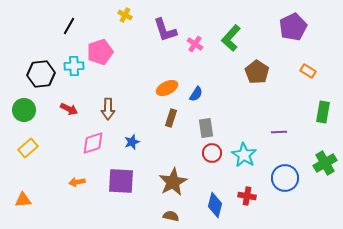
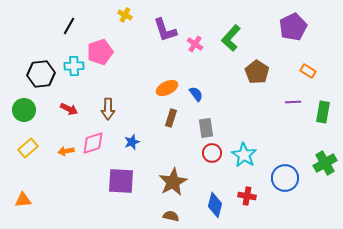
blue semicircle: rotated 70 degrees counterclockwise
purple line: moved 14 px right, 30 px up
orange arrow: moved 11 px left, 31 px up
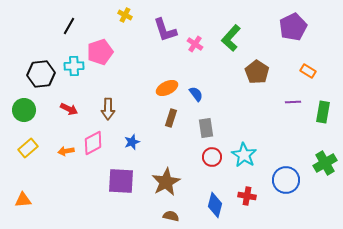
pink diamond: rotated 10 degrees counterclockwise
red circle: moved 4 px down
blue circle: moved 1 px right, 2 px down
brown star: moved 7 px left
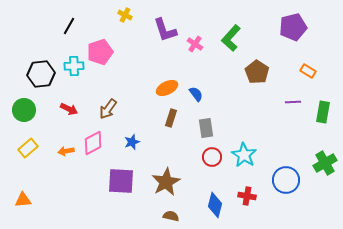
purple pentagon: rotated 12 degrees clockwise
brown arrow: rotated 35 degrees clockwise
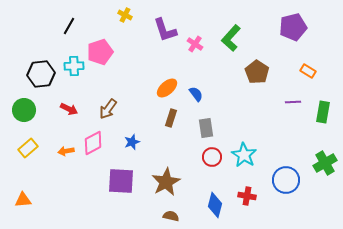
orange ellipse: rotated 15 degrees counterclockwise
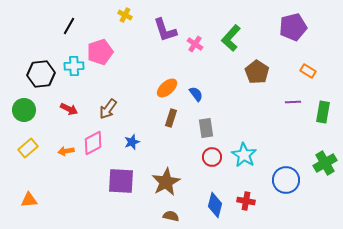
red cross: moved 1 px left, 5 px down
orange triangle: moved 6 px right
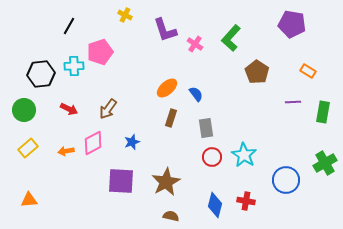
purple pentagon: moved 1 px left, 3 px up; rotated 24 degrees clockwise
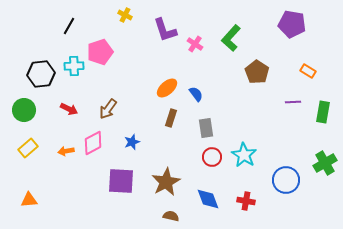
blue diamond: moved 7 px left, 6 px up; rotated 35 degrees counterclockwise
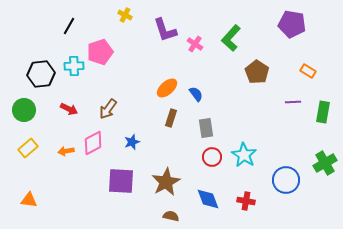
orange triangle: rotated 12 degrees clockwise
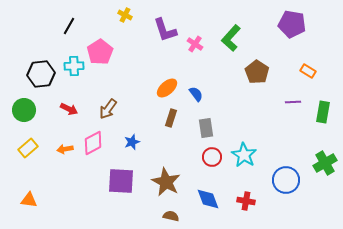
pink pentagon: rotated 15 degrees counterclockwise
orange arrow: moved 1 px left, 2 px up
brown star: rotated 16 degrees counterclockwise
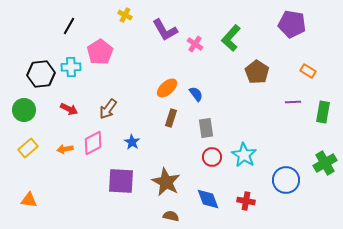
purple L-shape: rotated 12 degrees counterclockwise
cyan cross: moved 3 px left, 1 px down
blue star: rotated 21 degrees counterclockwise
